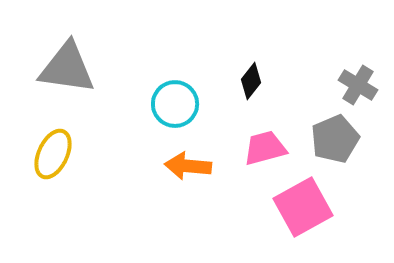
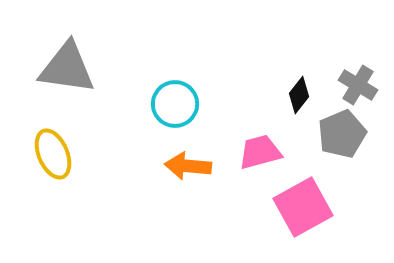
black diamond: moved 48 px right, 14 px down
gray pentagon: moved 7 px right, 5 px up
pink trapezoid: moved 5 px left, 4 px down
yellow ellipse: rotated 48 degrees counterclockwise
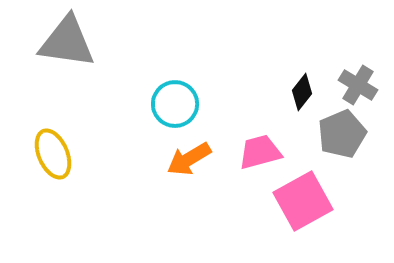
gray triangle: moved 26 px up
black diamond: moved 3 px right, 3 px up
orange arrow: moved 1 px right, 7 px up; rotated 36 degrees counterclockwise
pink square: moved 6 px up
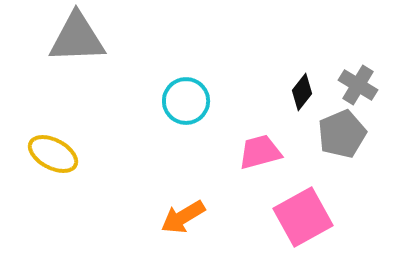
gray triangle: moved 10 px right, 4 px up; rotated 10 degrees counterclockwise
cyan circle: moved 11 px right, 3 px up
yellow ellipse: rotated 39 degrees counterclockwise
orange arrow: moved 6 px left, 58 px down
pink square: moved 16 px down
